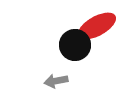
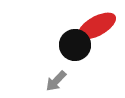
gray arrow: rotated 35 degrees counterclockwise
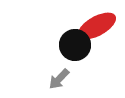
gray arrow: moved 3 px right, 2 px up
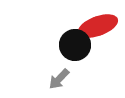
red ellipse: moved 1 px right; rotated 9 degrees clockwise
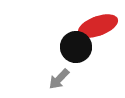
black circle: moved 1 px right, 2 px down
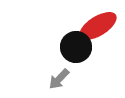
red ellipse: rotated 12 degrees counterclockwise
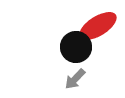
gray arrow: moved 16 px right
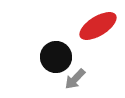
black circle: moved 20 px left, 10 px down
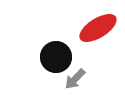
red ellipse: moved 2 px down
